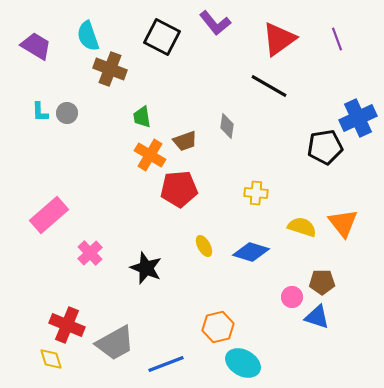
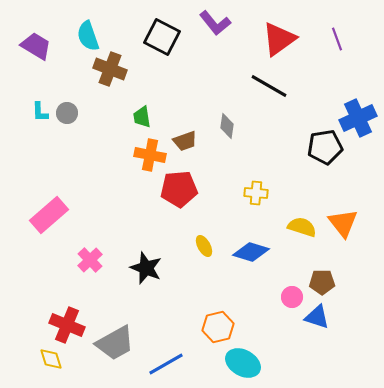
orange cross: rotated 20 degrees counterclockwise
pink cross: moved 7 px down
blue line: rotated 9 degrees counterclockwise
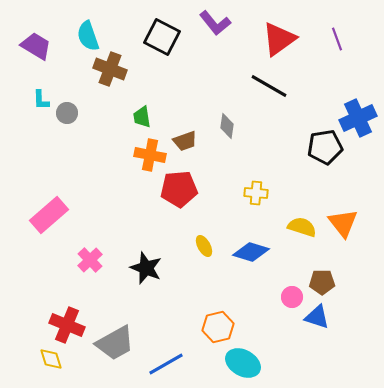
cyan L-shape: moved 1 px right, 12 px up
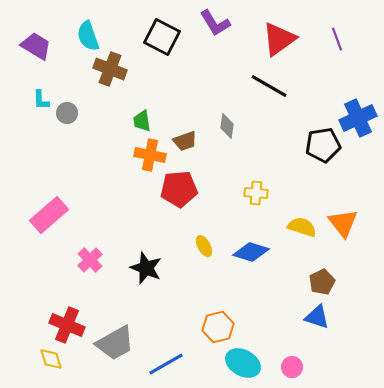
purple L-shape: rotated 8 degrees clockwise
green trapezoid: moved 4 px down
black pentagon: moved 2 px left, 2 px up
brown pentagon: rotated 25 degrees counterclockwise
pink circle: moved 70 px down
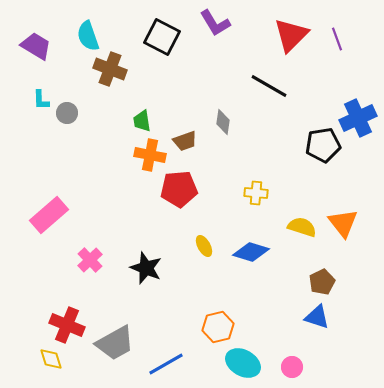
red triangle: moved 12 px right, 4 px up; rotated 9 degrees counterclockwise
gray diamond: moved 4 px left, 4 px up
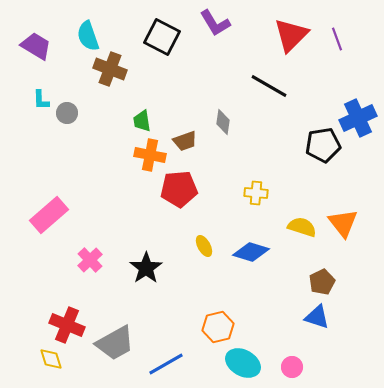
black star: rotated 16 degrees clockwise
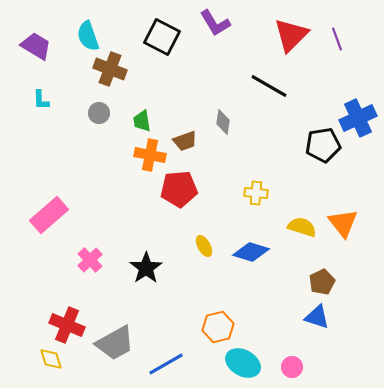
gray circle: moved 32 px right
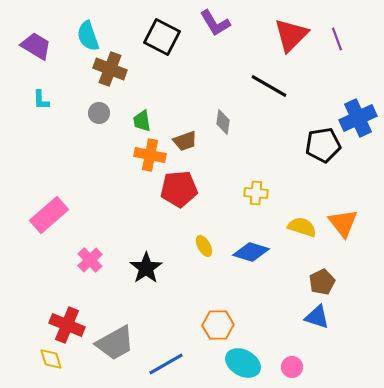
orange hexagon: moved 2 px up; rotated 12 degrees clockwise
